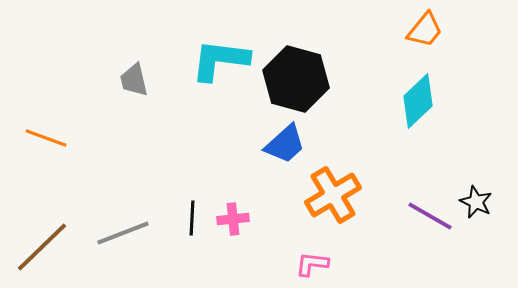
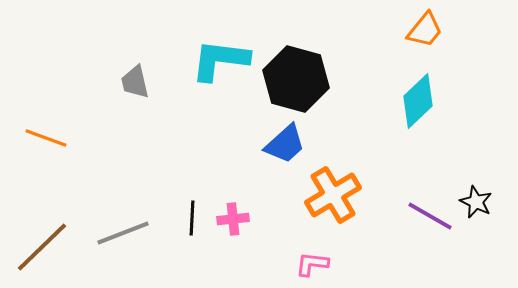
gray trapezoid: moved 1 px right, 2 px down
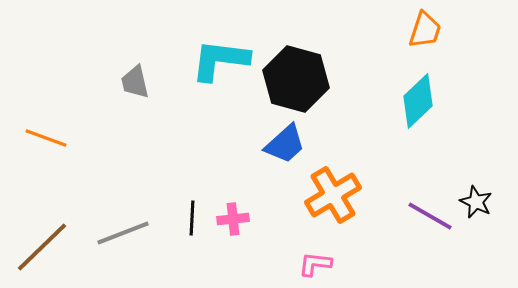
orange trapezoid: rotated 21 degrees counterclockwise
pink L-shape: moved 3 px right
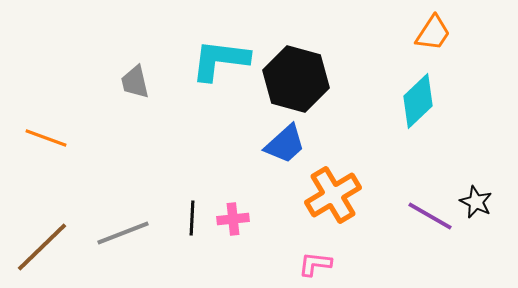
orange trapezoid: moved 8 px right, 3 px down; rotated 15 degrees clockwise
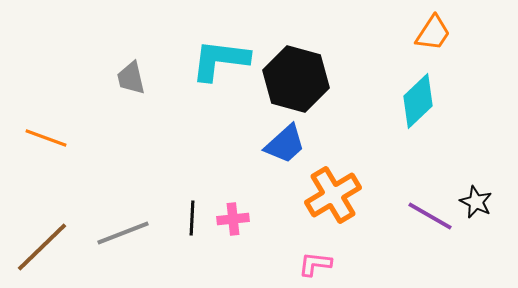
gray trapezoid: moved 4 px left, 4 px up
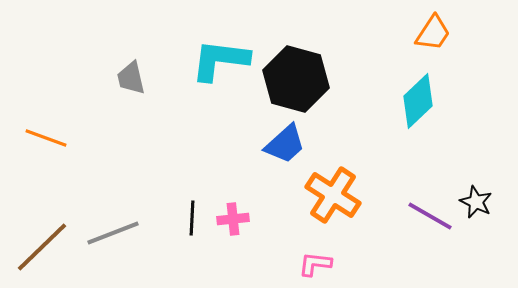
orange cross: rotated 26 degrees counterclockwise
gray line: moved 10 px left
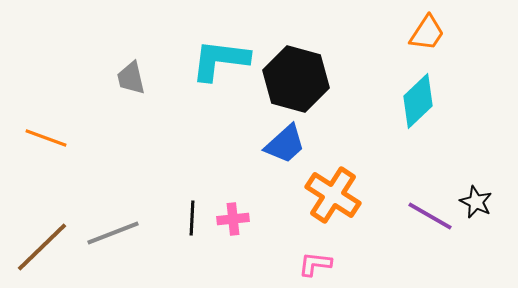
orange trapezoid: moved 6 px left
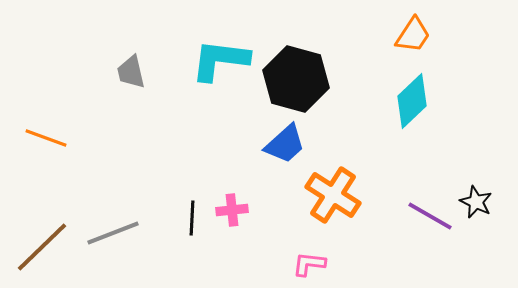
orange trapezoid: moved 14 px left, 2 px down
gray trapezoid: moved 6 px up
cyan diamond: moved 6 px left
pink cross: moved 1 px left, 9 px up
pink L-shape: moved 6 px left
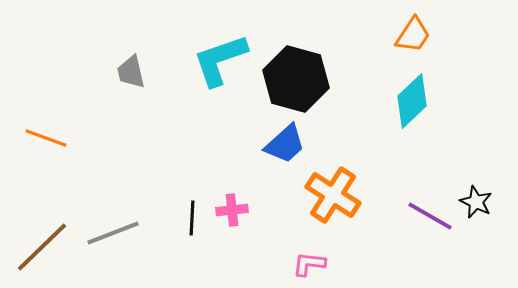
cyan L-shape: rotated 26 degrees counterclockwise
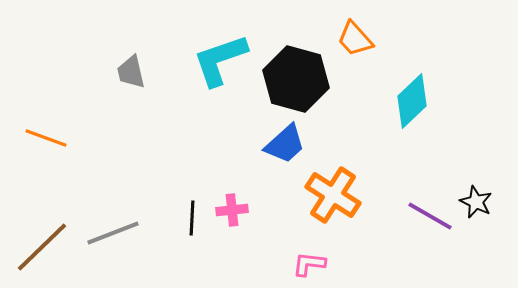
orange trapezoid: moved 58 px left, 4 px down; rotated 105 degrees clockwise
